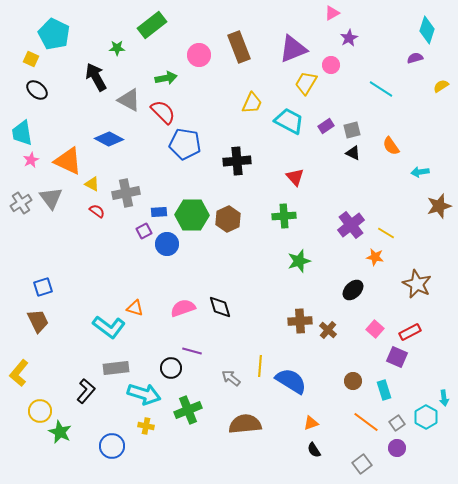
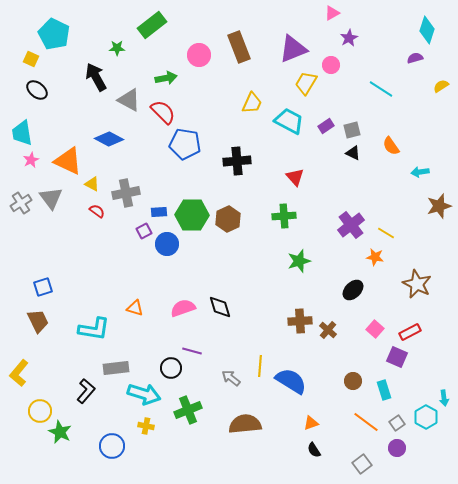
cyan L-shape at (109, 327): moved 15 px left, 2 px down; rotated 28 degrees counterclockwise
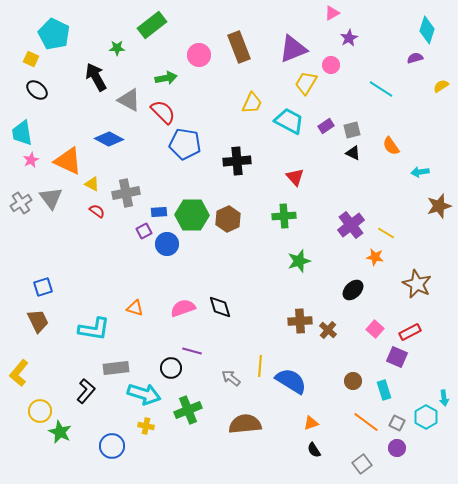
gray square at (397, 423): rotated 28 degrees counterclockwise
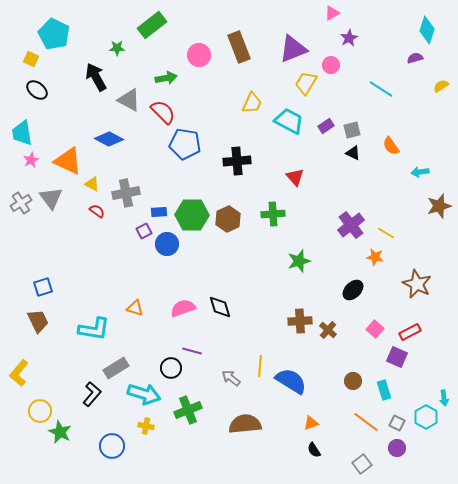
green cross at (284, 216): moved 11 px left, 2 px up
gray rectangle at (116, 368): rotated 25 degrees counterclockwise
black L-shape at (86, 391): moved 6 px right, 3 px down
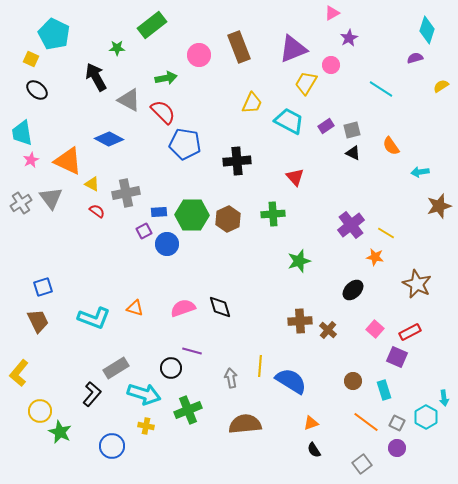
cyan L-shape at (94, 329): moved 11 px up; rotated 12 degrees clockwise
gray arrow at (231, 378): rotated 42 degrees clockwise
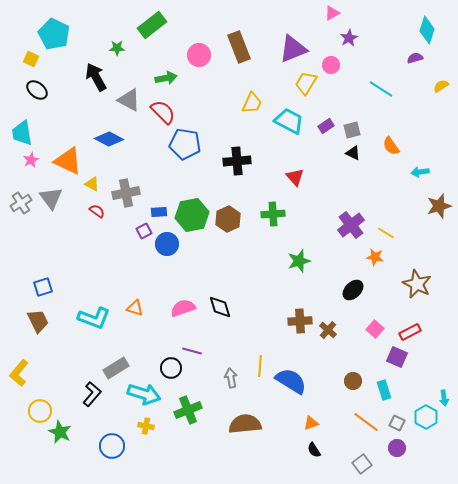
green hexagon at (192, 215): rotated 12 degrees counterclockwise
